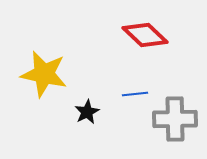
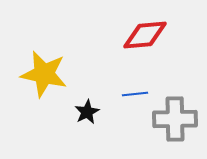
red diamond: rotated 48 degrees counterclockwise
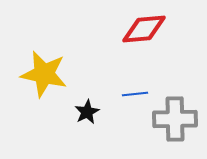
red diamond: moved 1 px left, 6 px up
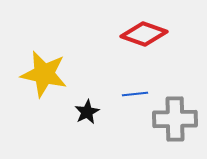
red diamond: moved 5 px down; rotated 24 degrees clockwise
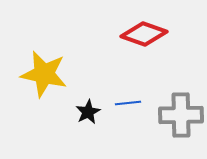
blue line: moved 7 px left, 9 px down
black star: moved 1 px right
gray cross: moved 6 px right, 4 px up
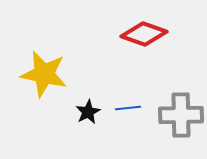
blue line: moved 5 px down
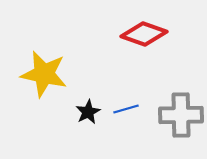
blue line: moved 2 px left, 1 px down; rotated 10 degrees counterclockwise
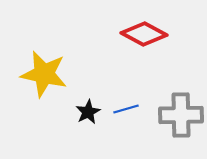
red diamond: rotated 9 degrees clockwise
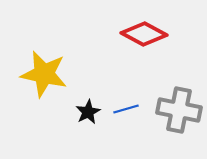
gray cross: moved 2 px left, 5 px up; rotated 12 degrees clockwise
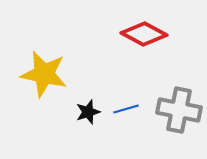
black star: rotated 10 degrees clockwise
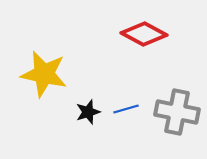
gray cross: moved 2 px left, 2 px down
